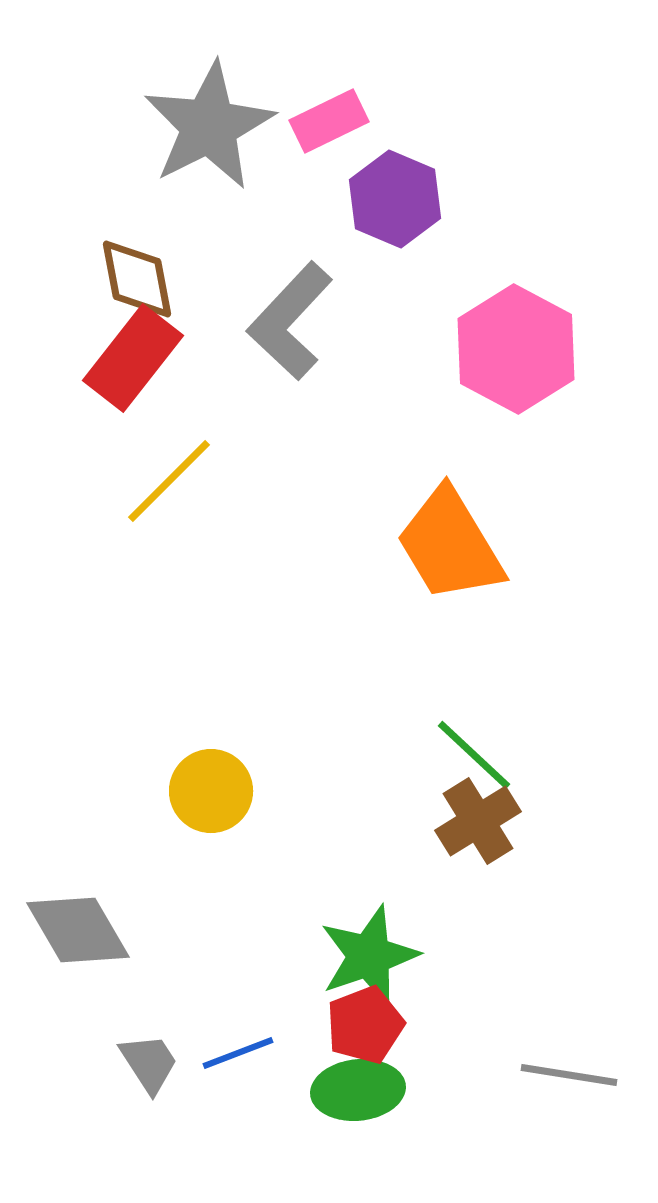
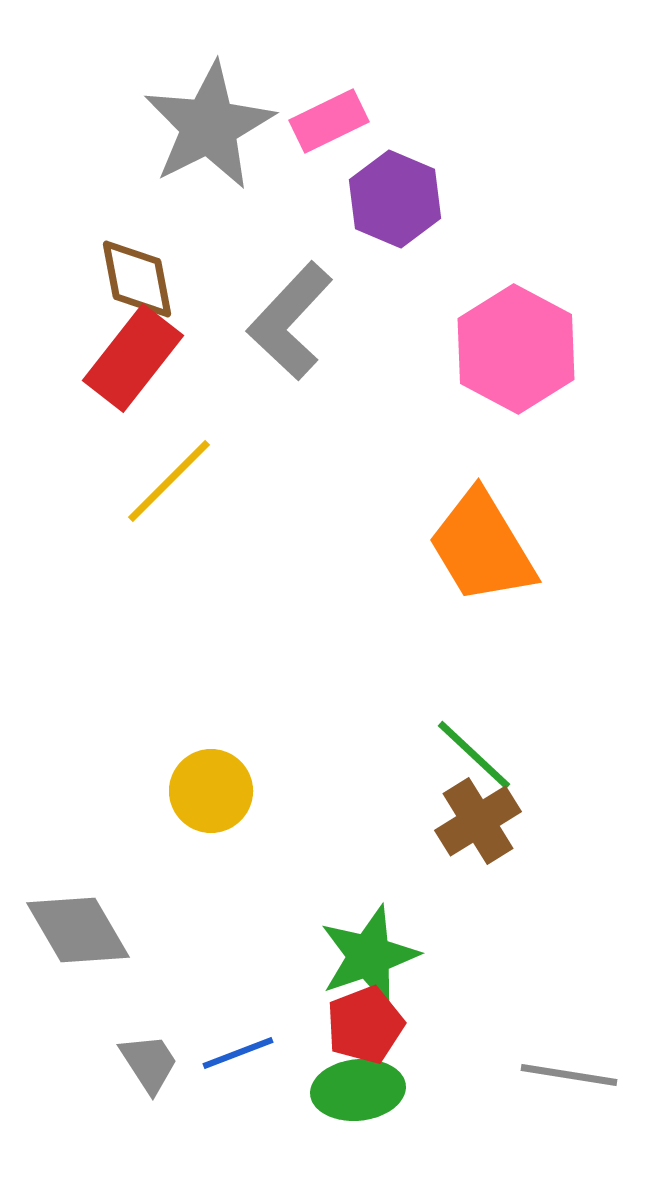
orange trapezoid: moved 32 px right, 2 px down
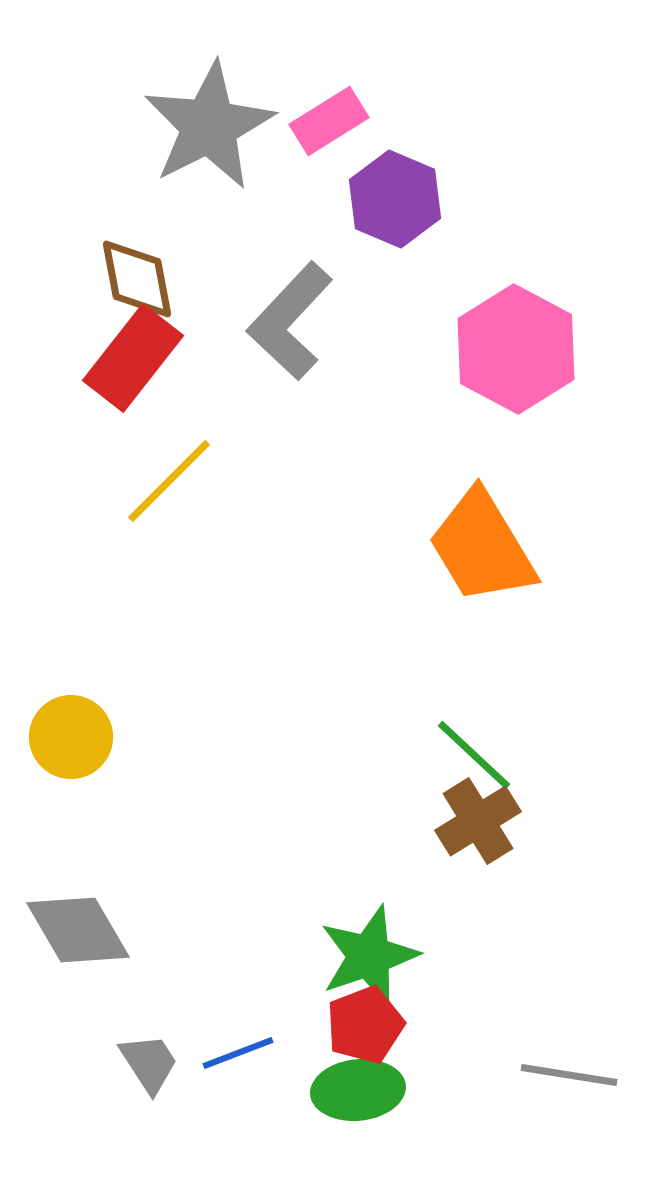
pink rectangle: rotated 6 degrees counterclockwise
yellow circle: moved 140 px left, 54 px up
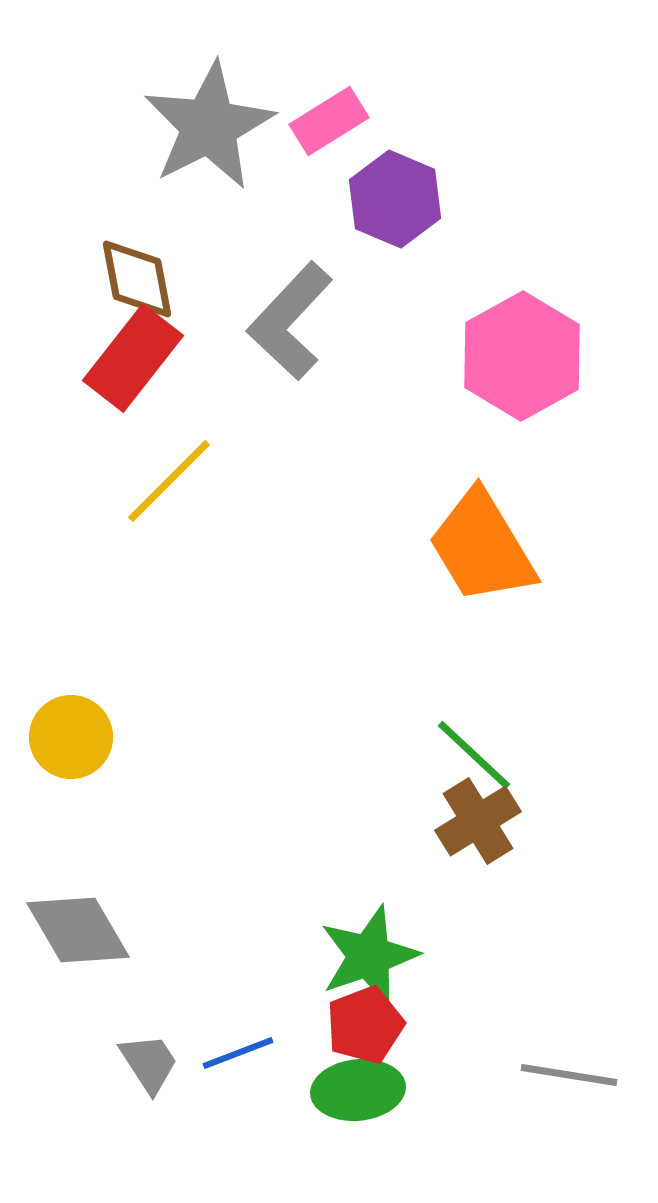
pink hexagon: moved 6 px right, 7 px down; rotated 3 degrees clockwise
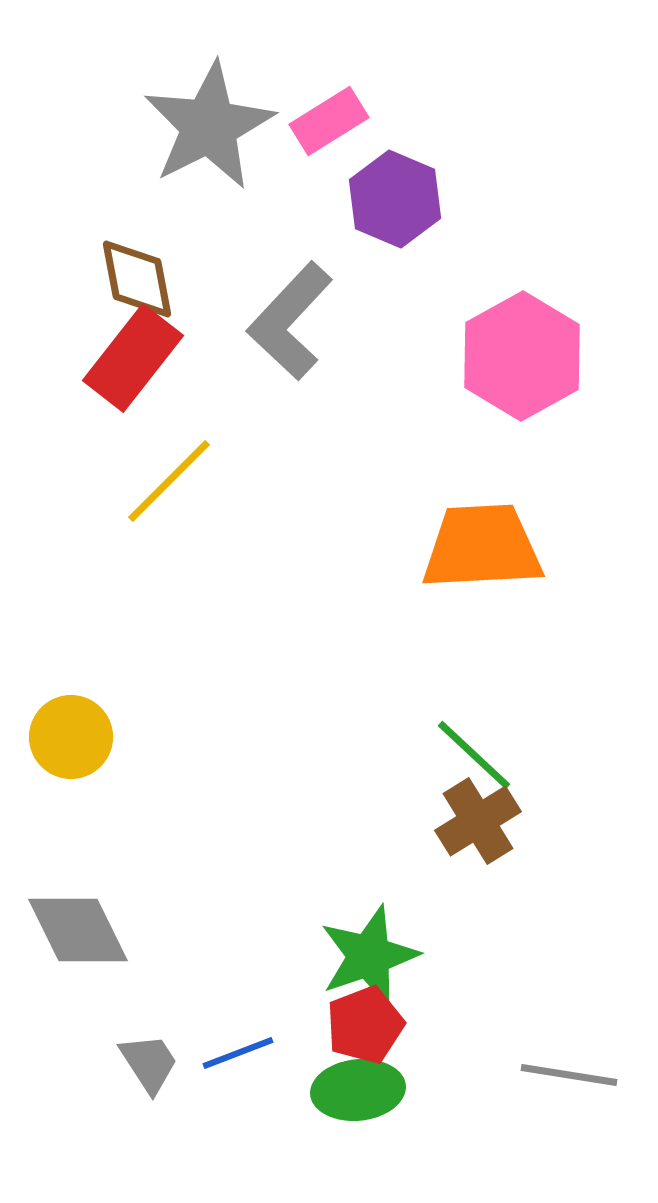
orange trapezoid: rotated 118 degrees clockwise
gray diamond: rotated 4 degrees clockwise
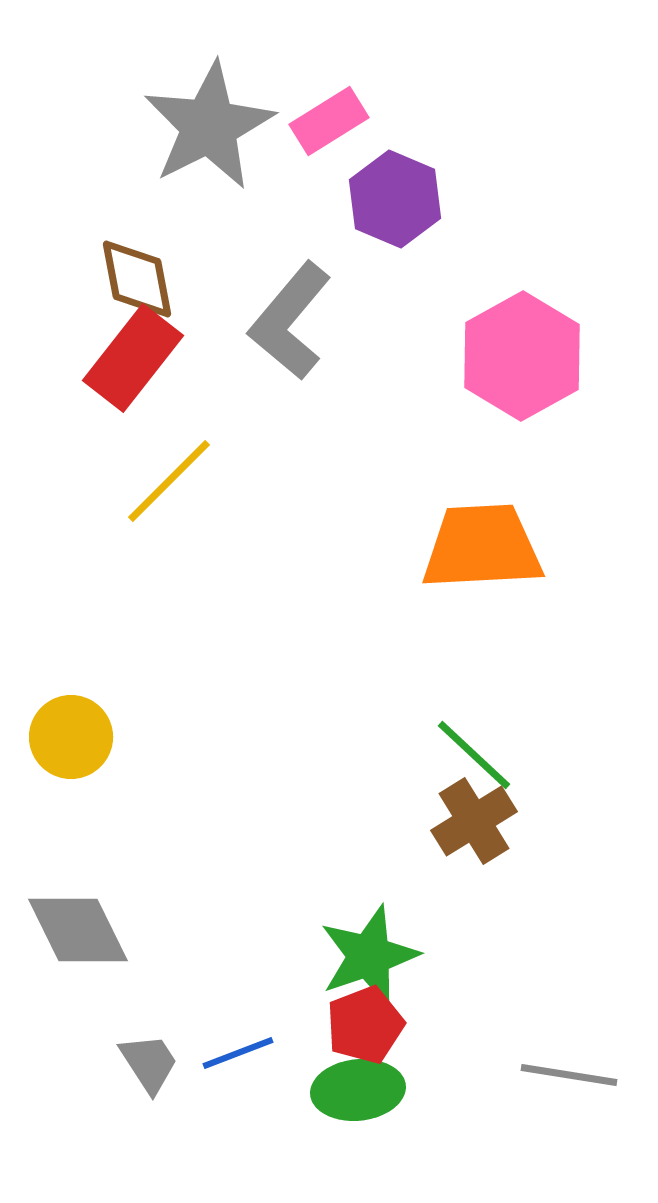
gray L-shape: rotated 3 degrees counterclockwise
brown cross: moved 4 px left
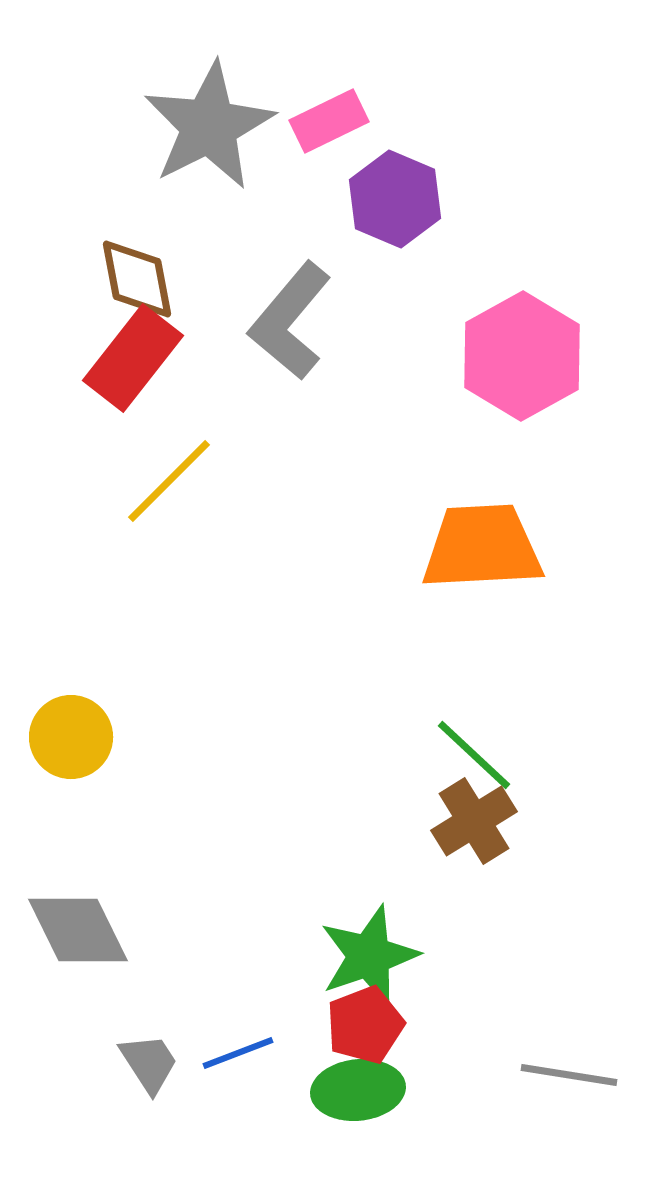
pink rectangle: rotated 6 degrees clockwise
